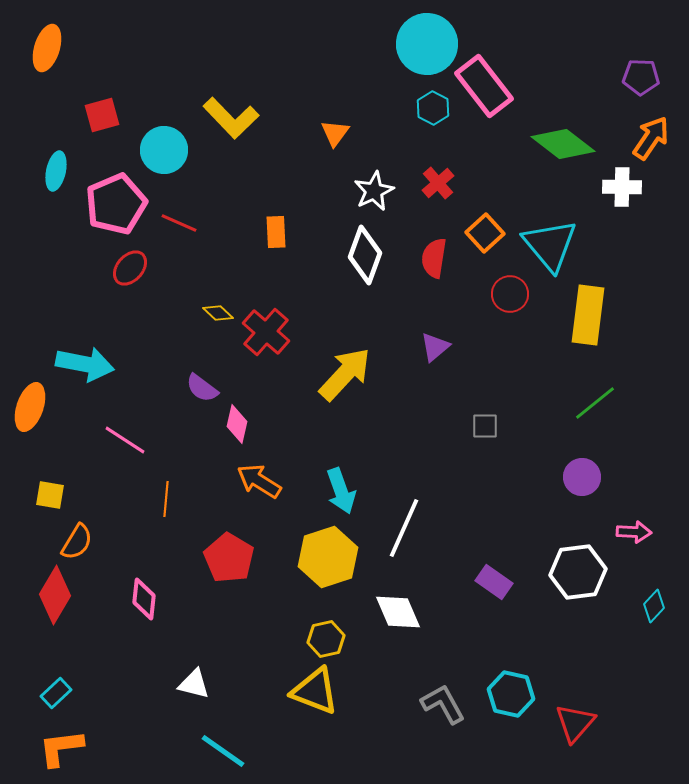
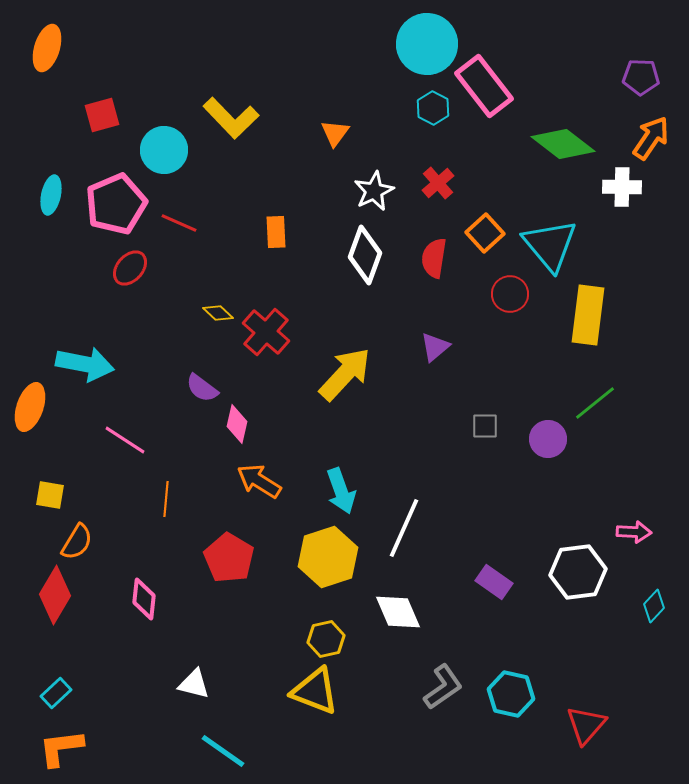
cyan ellipse at (56, 171): moved 5 px left, 24 px down
purple circle at (582, 477): moved 34 px left, 38 px up
gray L-shape at (443, 704): moved 17 px up; rotated 84 degrees clockwise
red triangle at (575, 723): moved 11 px right, 2 px down
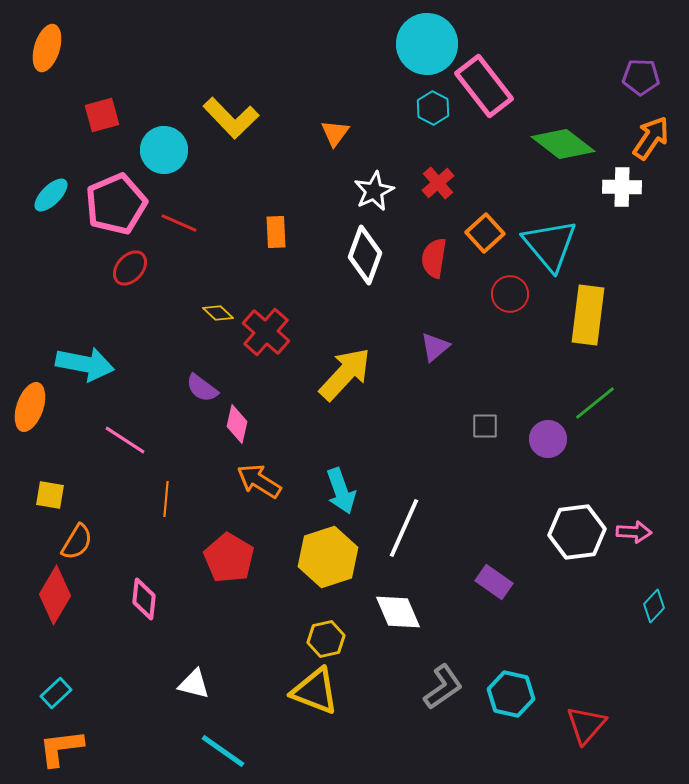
cyan ellipse at (51, 195): rotated 33 degrees clockwise
white hexagon at (578, 572): moved 1 px left, 40 px up
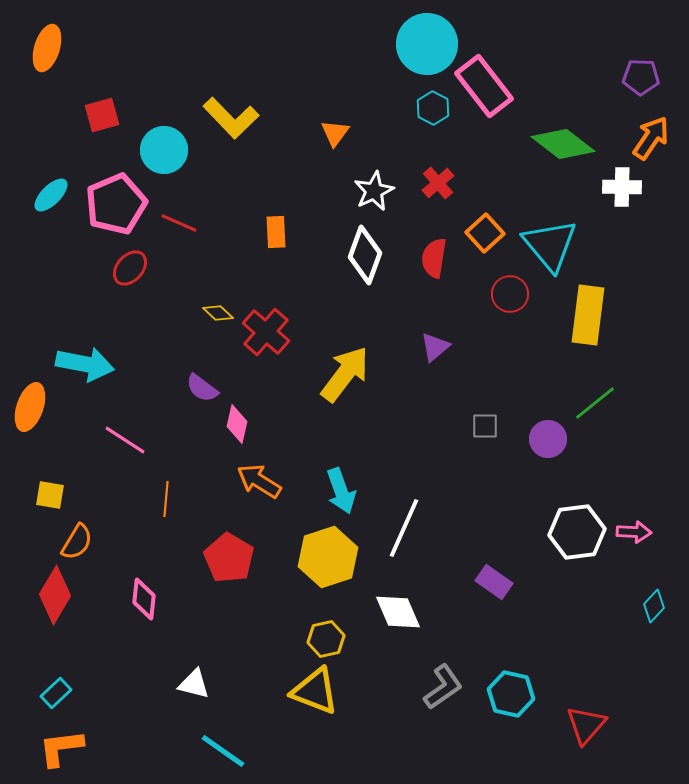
yellow arrow at (345, 374): rotated 6 degrees counterclockwise
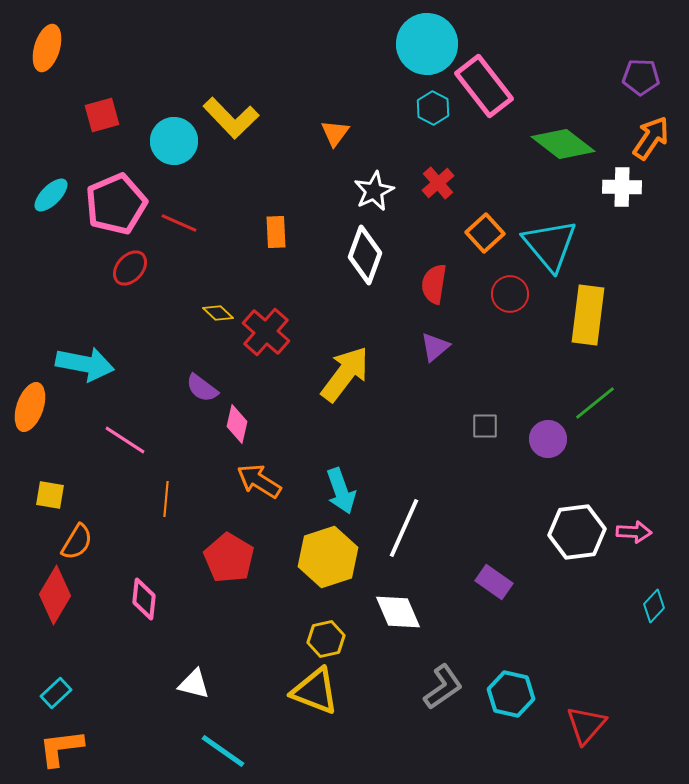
cyan circle at (164, 150): moved 10 px right, 9 px up
red semicircle at (434, 258): moved 26 px down
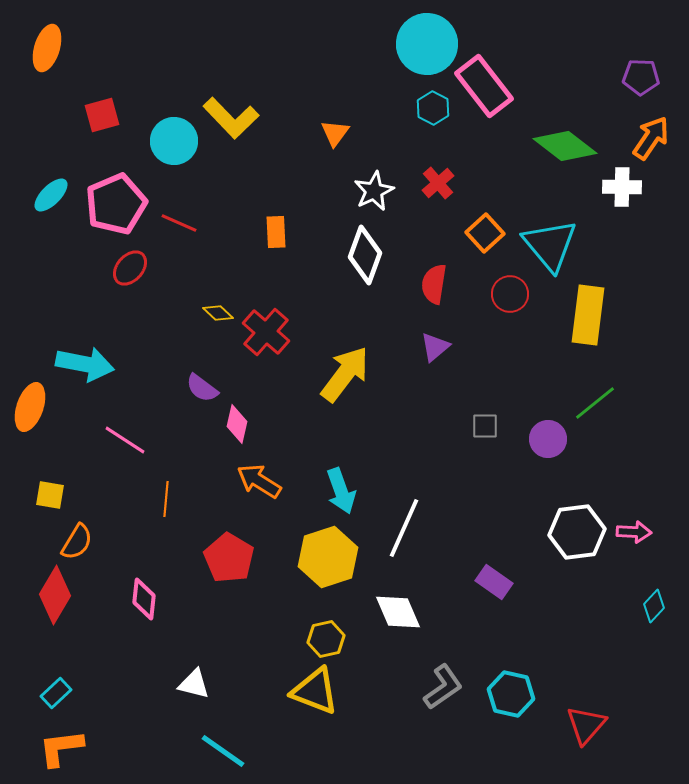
green diamond at (563, 144): moved 2 px right, 2 px down
